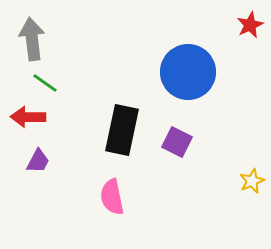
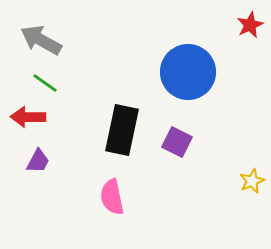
gray arrow: moved 9 px right, 1 px down; rotated 54 degrees counterclockwise
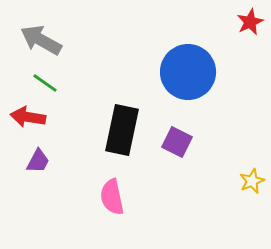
red star: moved 3 px up
red arrow: rotated 8 degrees clockwise
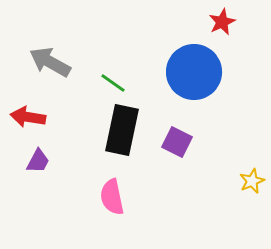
red star: moved 28 px left
gray arrow: moved 9 px right, 22 px down
blue circle: moved 6 px right
green line: moved 68 px right
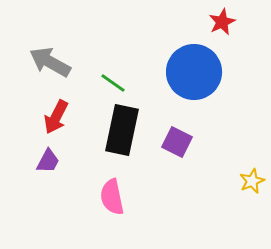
red arrow: moved 28 px right; rotated 72 degrees counterclockwise
purple trapezoid: moved 10 px right
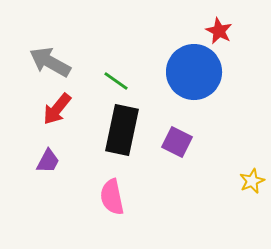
red star: moved 3 px left, 9 px down; rotated 20 degrees counterclockwise
green line: moved 3 px right, 2 px up
red arrow: moved 1 px right, 8 px up; rotated 12 degrees clockwise
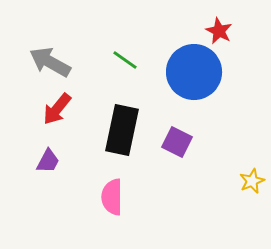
green line: moved 9 px right, 21 px up
pink semicircle: rotated 12 degrees clockwise
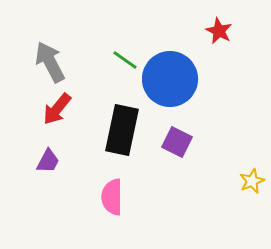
gray arrow: rotated 33 degrees clockwise
blue circle: moved 24 px left, 7 px down
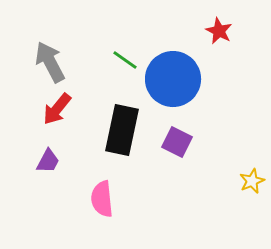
blue circle: moved 3 px right
pink semicircle: moved 10 px left, 2 px down; rotated 6 degrees counterclockwise
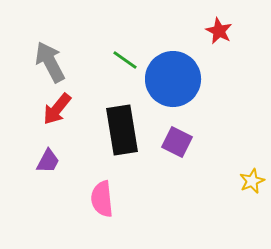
black rectangle: rotated 21 degrees counterclockwise
